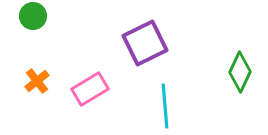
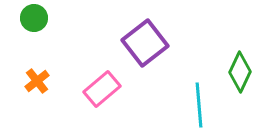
green circle: moved 1 px right, 2 px down
purple square: rotated 12 degrees counterclockwise
pink rectangle: moved 12 px right; rotated 9 degrees counterclockwise
cyan line: moved 34 px right, 1 px up
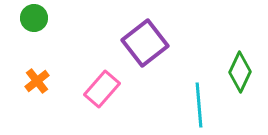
pink rectangle: rotated 9 degrees counterclockwise
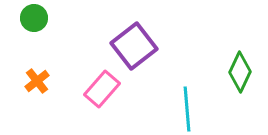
purple square: moved 11 px left, 3 px down
cyan line: moved 12 px left, 4 px down
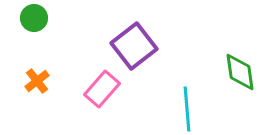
green diamond: rotated 33 degrees counterclockwise
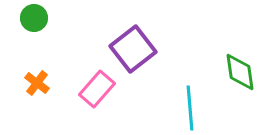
purple square: moved 1 px left, 3 px down
orange cross: moved 2 px down; rotated 15 degrees counterclockwise
pink rectangle: moved 5 px left
cyan line: moved 3 px right, 1 px up
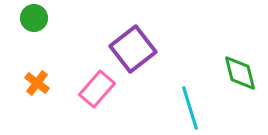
green diamond: moved 1 px down; rotated 6 degrees counterclockwise
cyan line: rotated 12 degrees counterclockwise
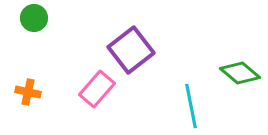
purple square: moved 2 px left, 1 px down
green diamond: rotated 36 degrees counterclockwise
orange cross: moved 9 px left, 9 px down; rotated 25 degrees counterclockwise
cyan line: moved 1 px right, 2 px up; rotated 6 degrees clockwise
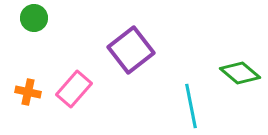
pink rectangle: moved 23 px left
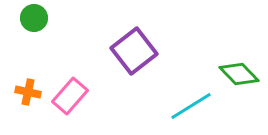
purple square: moved 3 px right, 1 px down
green diamond: moved 1 px left, 1 px down; rotated 6 degrees clockwise
pink rectangle: moved 4 px left, 7 px down
cyan line: rotated 69 degrees clockwise
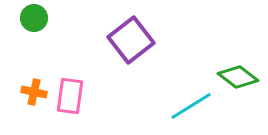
purple square: moved 3 px left, 11 px up
green diamond: moved 1 px left, 3 px down; rotated 9 degrees counterclockwise
orange cross: moved 6 px right
pink rectangle: rotated 33 degrees counterclockwise
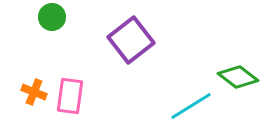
green circle: moved 18 px right, 1 px up
orange cross: rotated 10 degrees clockwise
